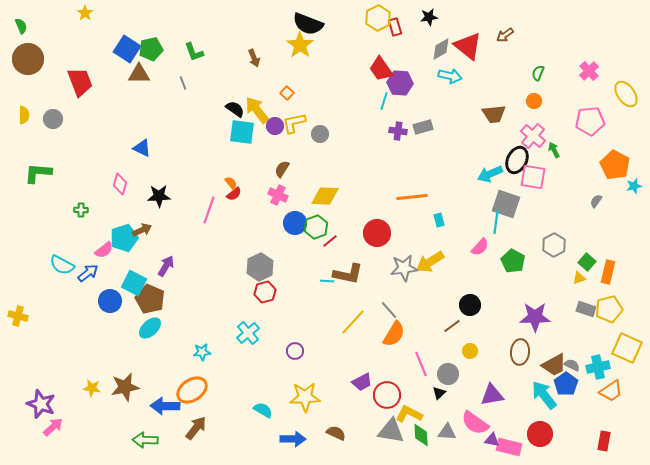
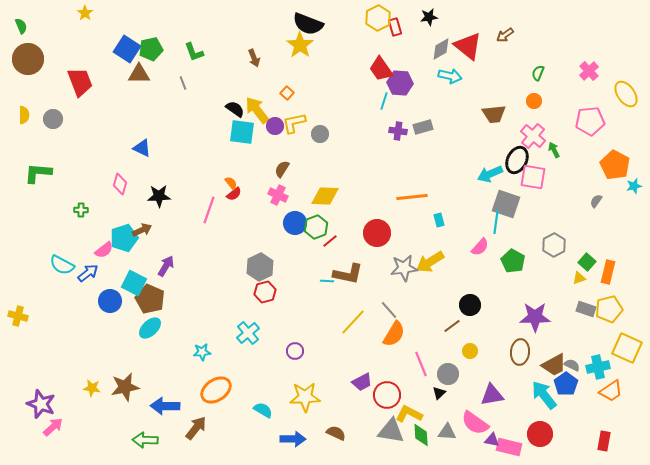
orange ellipse at (192, 390): moved 24 px right
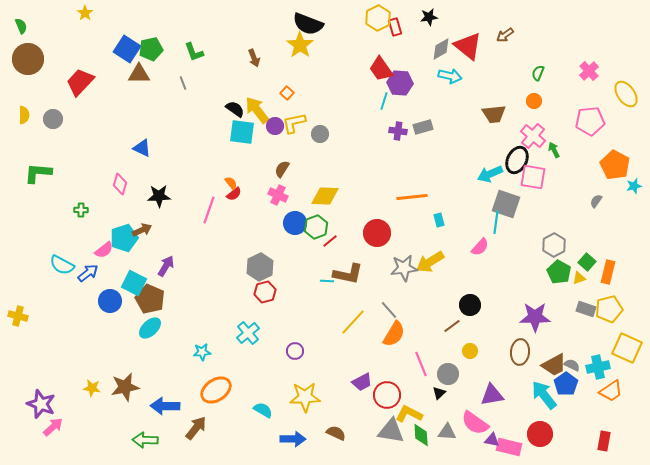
red trapezoid at (80, 82): rotated 116 degrees counterclockwise
green pentagon at (513, 261): moved 46 px right, 11 px down
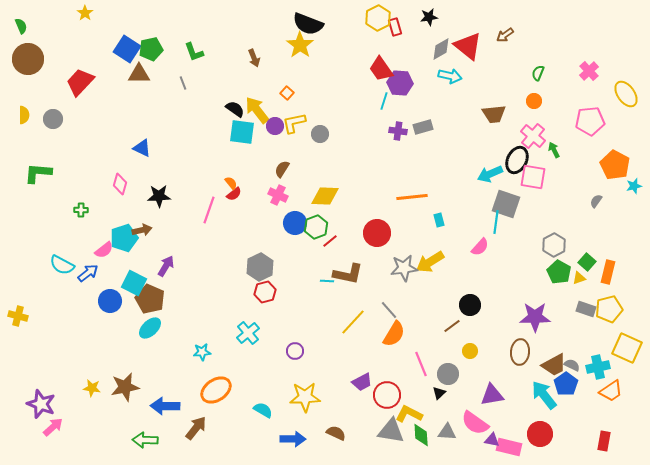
brown arrow at (142, 230): rotated 12 degrees clockwise
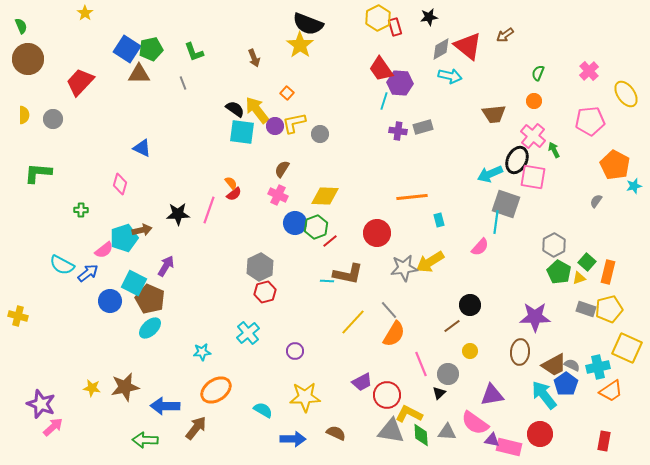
black star at (159, 196): moved 19 px right, 18 px down
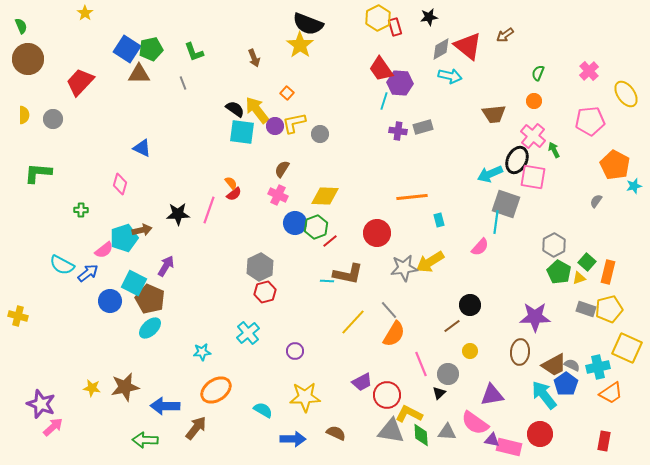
orange trapezoid at (611, 391): moved 2 px down
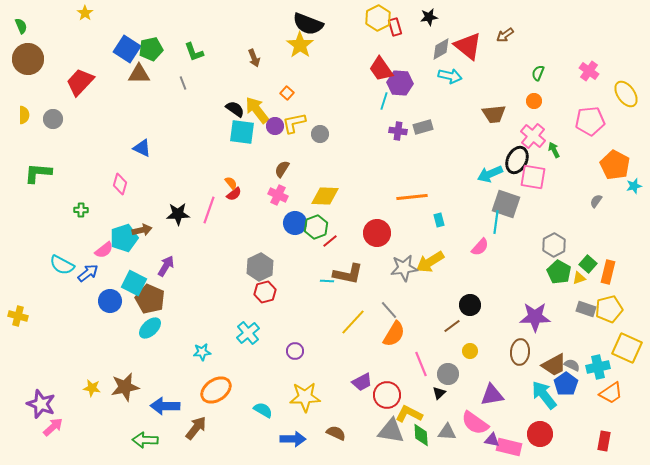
pink cross at (589, 71): rotated 12 degrees counterclockwise
green square at (587, 262): moved 1 px right, 2 px down
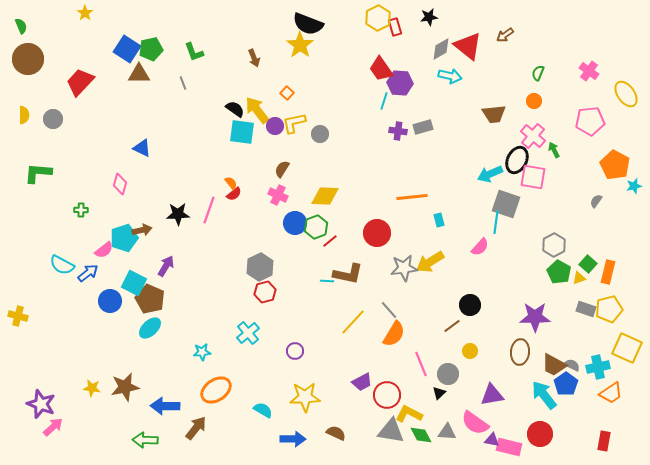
brown trapezoid at (554, 365): rotated 56 degrees clockwise
green diamond at (421, 435): rotated 25 degrees counterclockwise
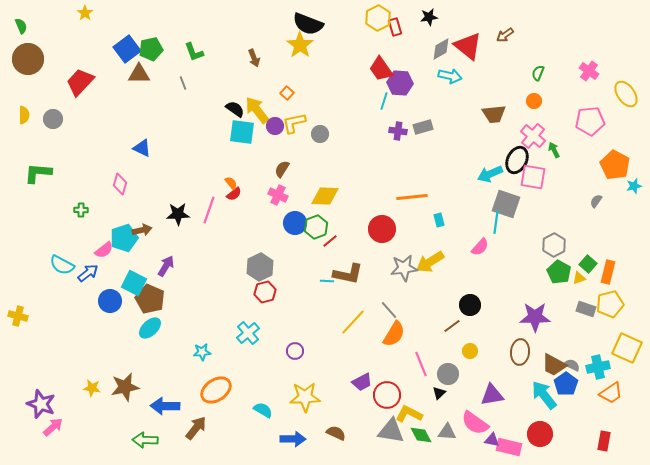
blue square at (127, 49): rotated 20 degrees clockwise
red circle at (377, 233): moved 5 px right, 4 px up
yellow pentagon at (609, 309): moved 1 px right, 5 px up
